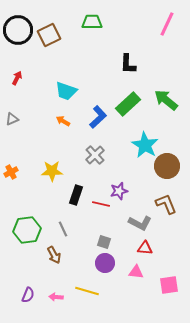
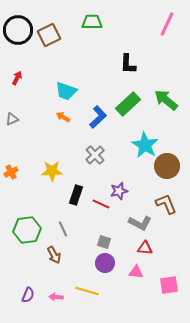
orange arrow: moved 4 px up
red line: rotated 12 degrees clockwise
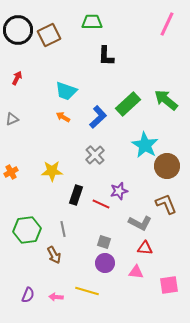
black L-shape: moved 22 px left, 8 px up
gray line: rotated 14 degrees clockwise
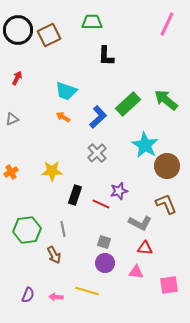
gray cross: moved 2 px right, 2 px up
black rectangle: moved 1 px left
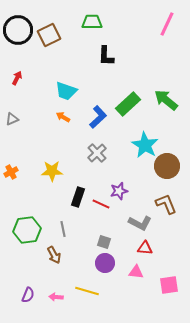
black rectangle: moved 3 px right, 2 px down
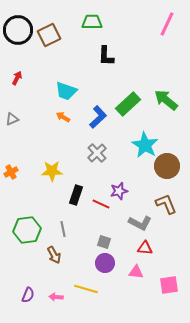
black rectangle: moved 2 px left, 2 px up
yellow line: moved 1 px left, 2 px up
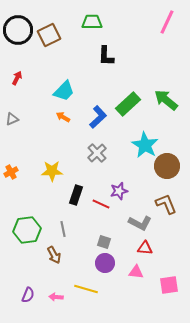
pink line: moved 2 px up
cyan trapezoid: moved 2 px left; rotated 65 degrees counterclockwise
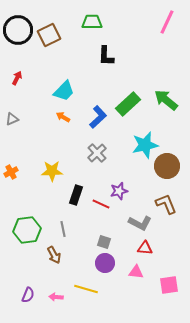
cyan star: rotated 28 degrees clockwise
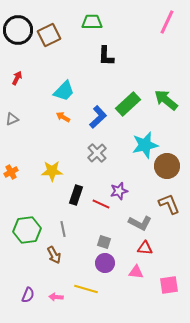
brown L-shape: moved 3 px right
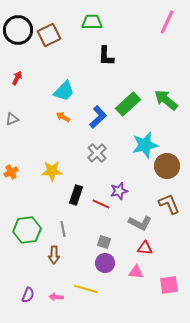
brown arrow: rotated 30 degrees clockwise
